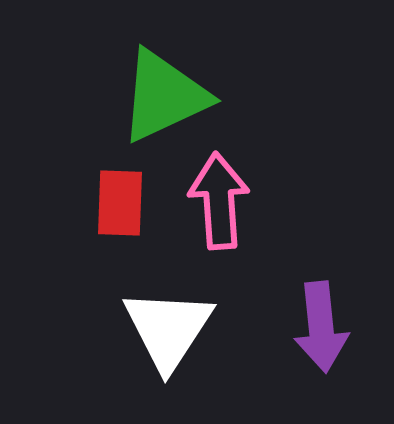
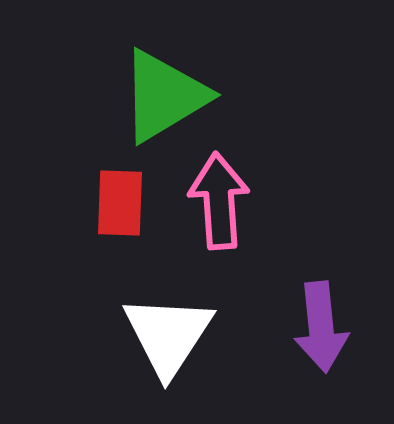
green triangle: rotated 6 degrees counterclockwise
white triangle: moved 6 px down
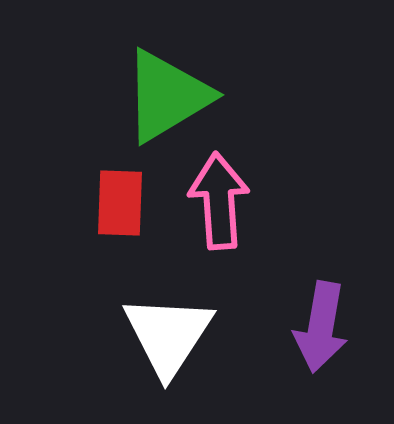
green triangle: moved 3 px right
purple arrow: rotated 16 degrees clockwise
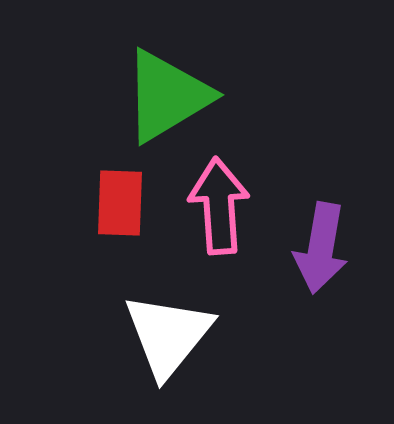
pink arrow: moved 5 px down
purple arrow: moved 79 px up
white triangle: rotated 6 degrees clockwise
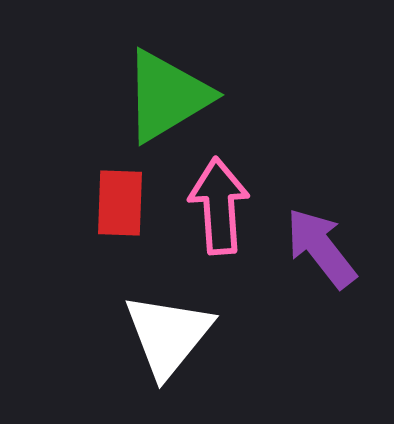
purple arrow: rotated 132 degrees clockwise
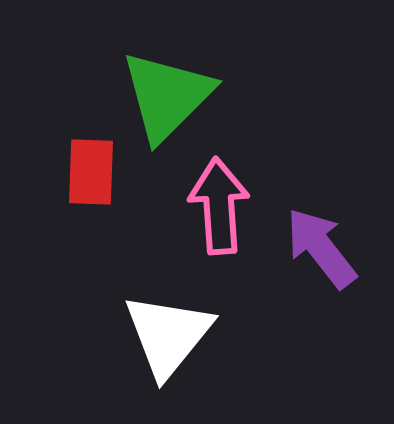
green triangle: rotated 14 degrees counterclockwise
red rectangle: moved 29 px left, 31 px up
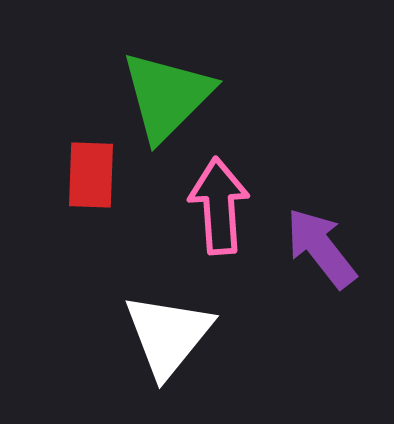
red rectangle: moved 3 px down
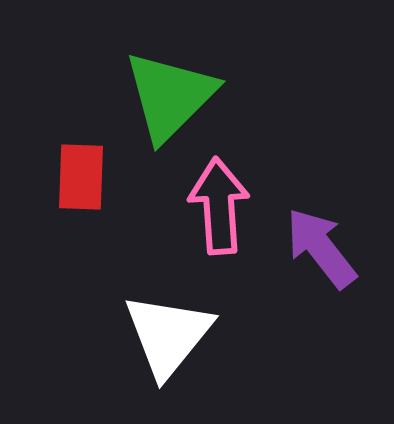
green triangle: moved 3 px right
red rectangle: moved 10 px left, 2 px down
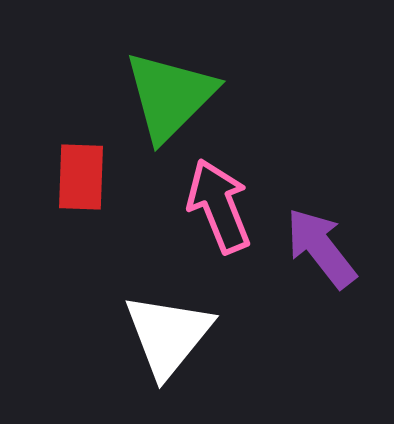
pink arrow: rotated 18 degrees counterclockwise
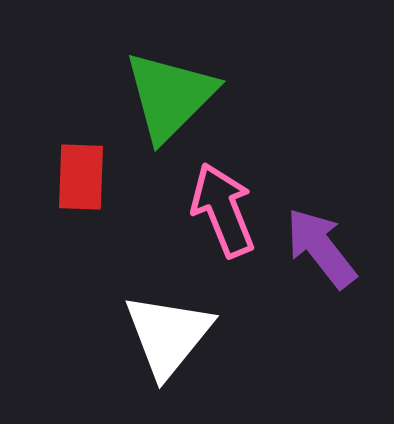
pink arrow: moved 4 px right, 4 px down
